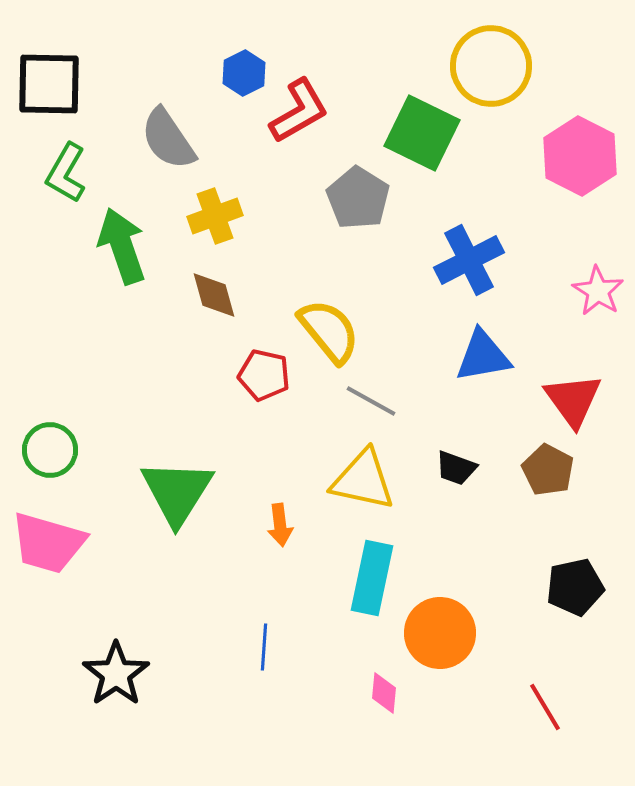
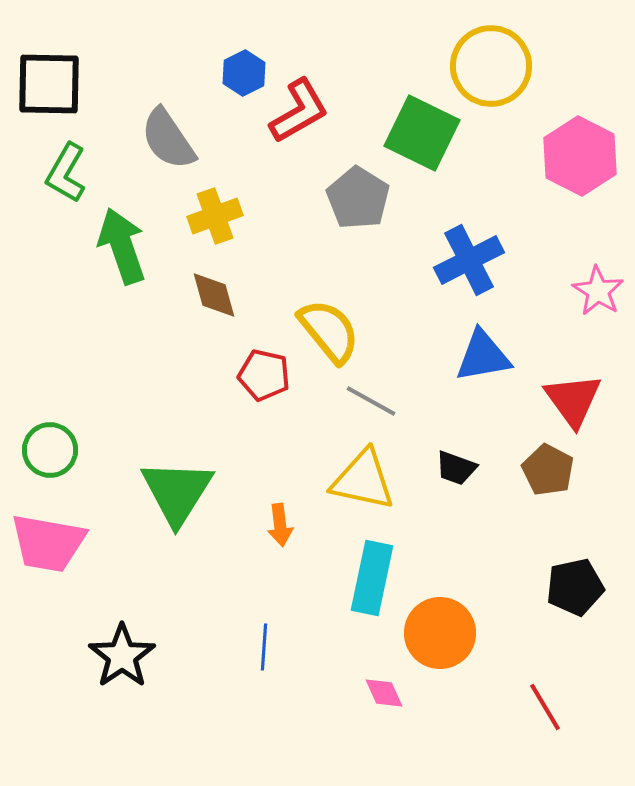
pink trapezoid: rotated 6 degrees counterclockwise
black star: moved 6 px right, 18 px up
pink diamond: rotated 30 degrees counterclockwise
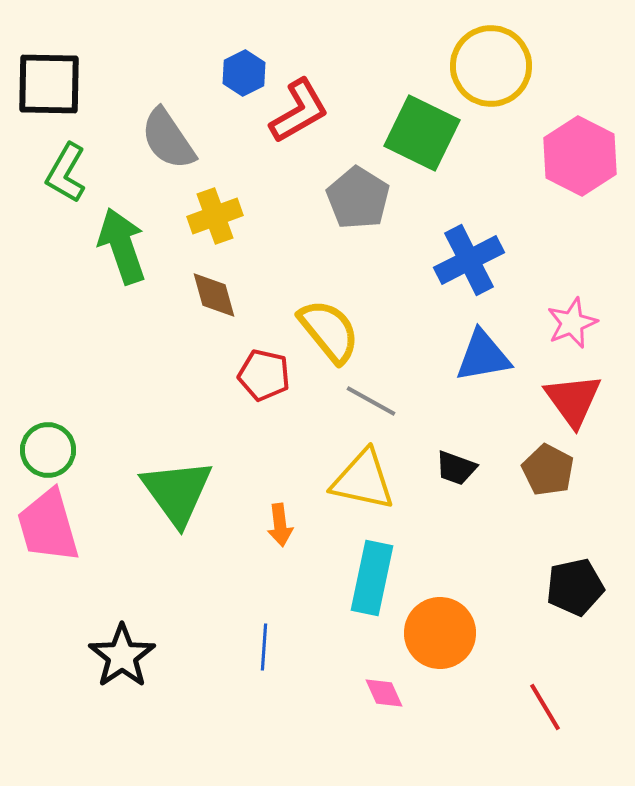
pink star: moved 26 px left, 32 px down; rotated 18 degrees clockwise
green circle: moved 2 px left
green triangle: rotated 8 degrees counterclockwise
pink trapezoid: moved 17 px up; rotated 64 degrees clockwise
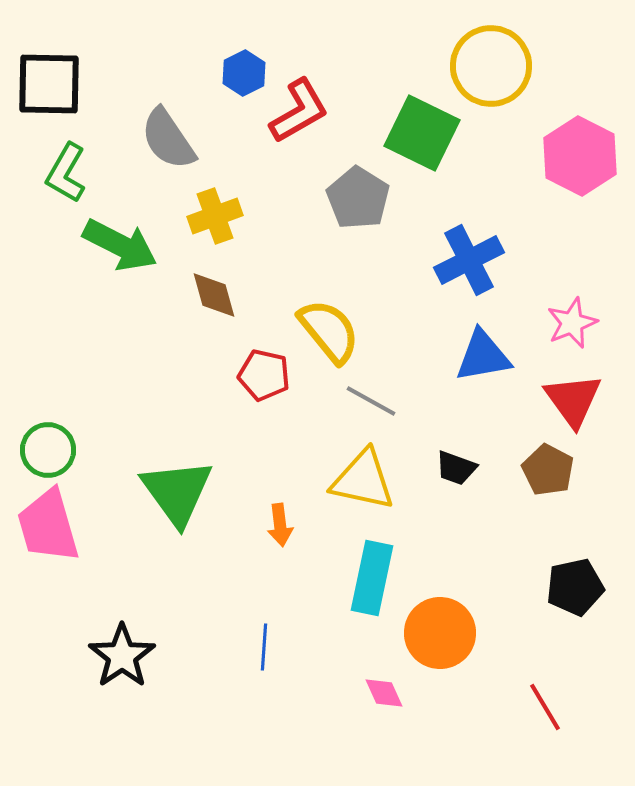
green arrow: moved 2 px left, 1 px up; rotated 136 degrees clockwise
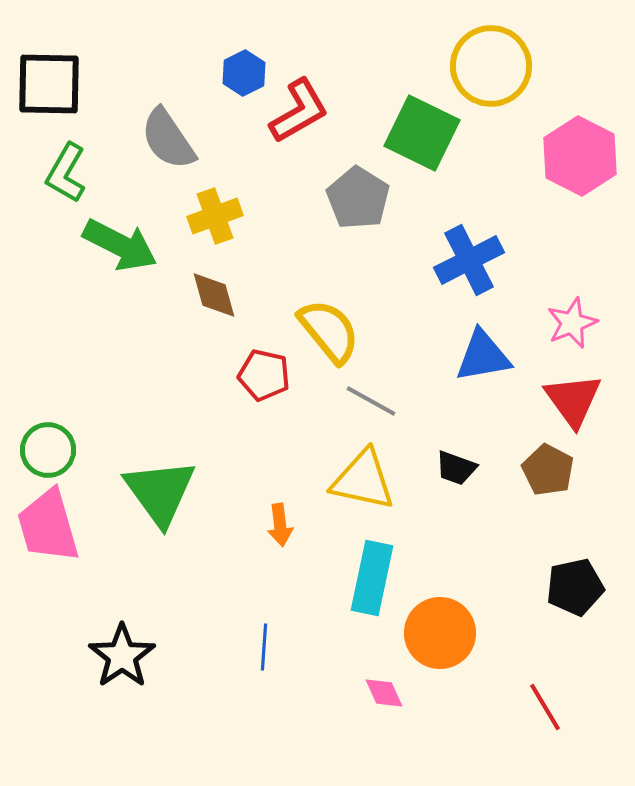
green triangle: moved 17 px left
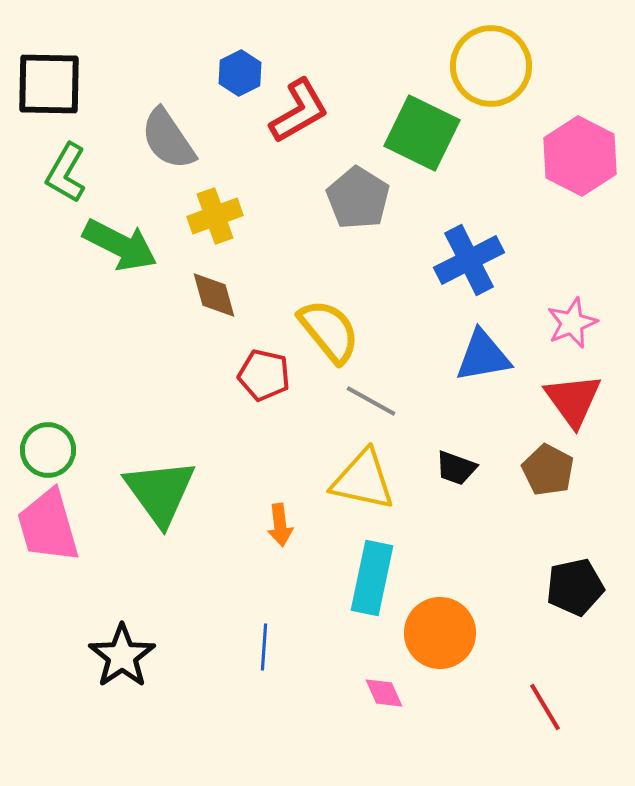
blue hexagon: moved 4 px left
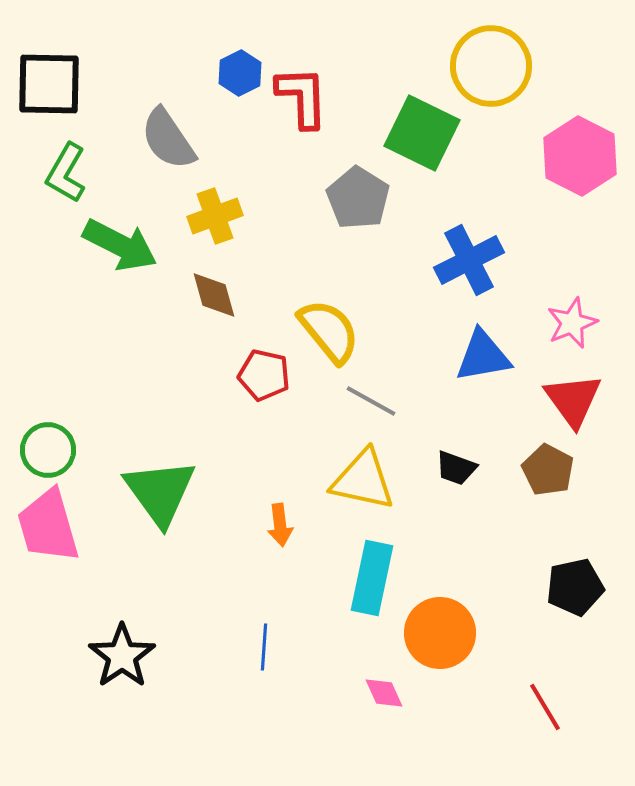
red L-shape: moved 3 px right, 14 px up; rotated 62 degrees counterclockwise
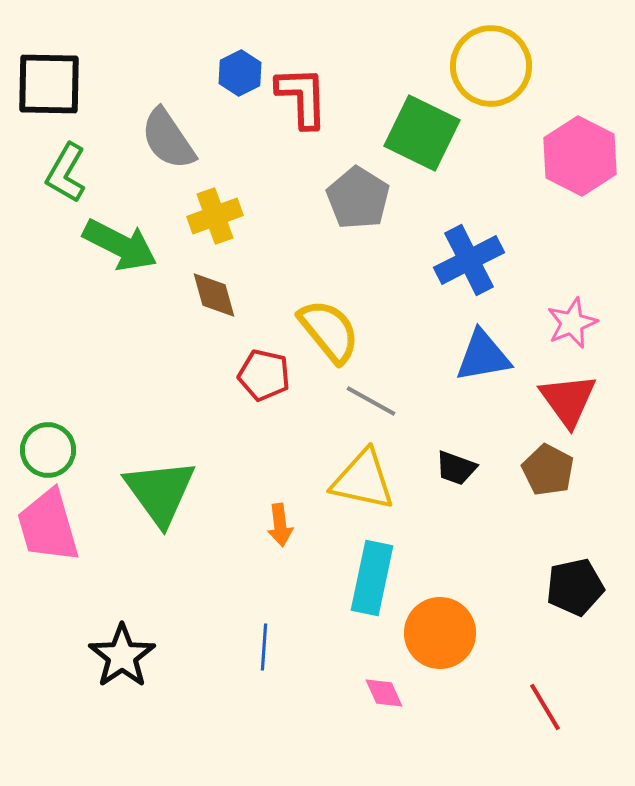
red triangle: moved 5 px left
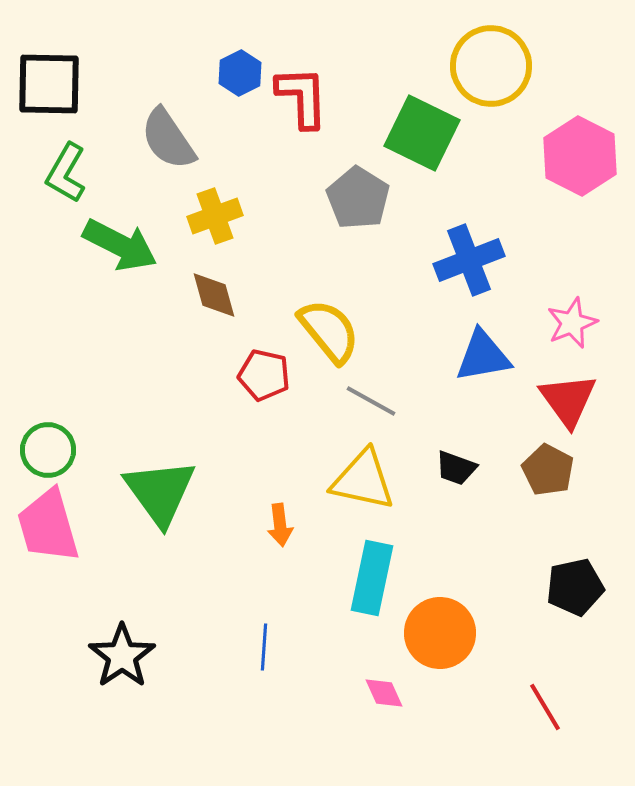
blue cross: rotated 6 degrees clockwise
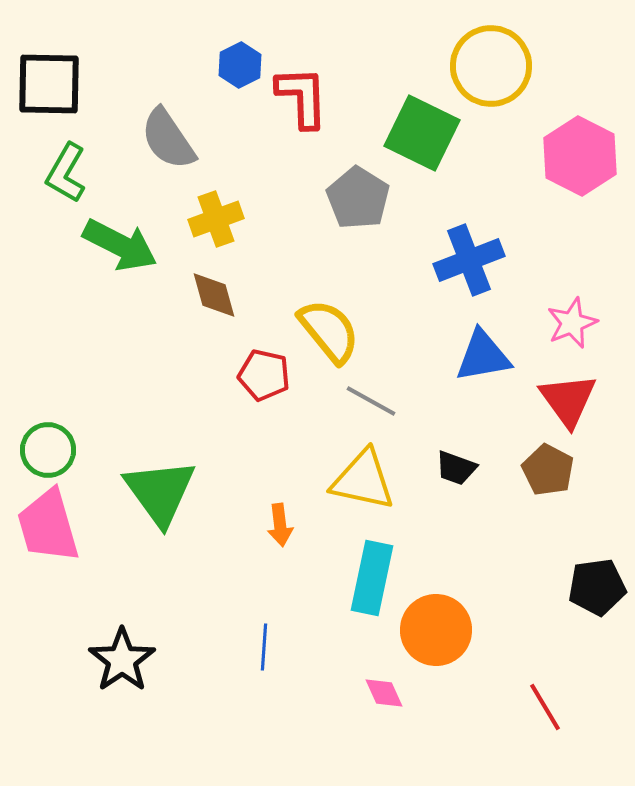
blue hexagon: moved 8 px up
yellow cross: moved 1 px right, 3 px down
black pentagon: moved 22 px right; rotated 4 degrees clockwise
orange circle: moved 4 px left, 3 px up
black star: moved 4 px down
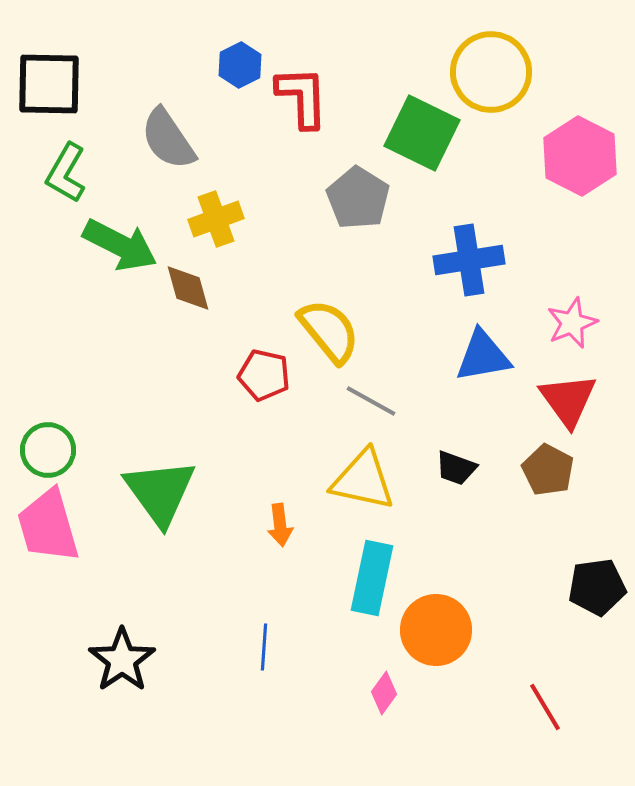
yellow circle: moved 6 px down
blue cross: rotated 12 degrees clockwise
brown diamond: moved 26 px left, 7 px up
pink diamond: rotated 60 degrees clockwise
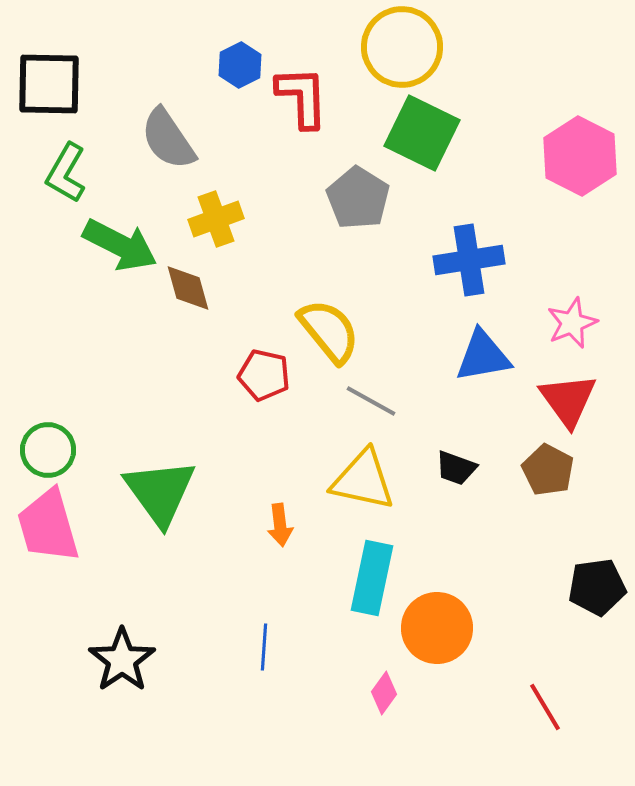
yellow circle: moved 89 px left, 25 px up
orange circle: moved 1 px right, 2 px up
